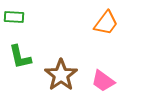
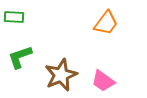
green L-shape: rotated 84 degrees clockwise
brown star: rotated 12 degrees clockwise
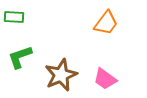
pink trapezoid: moved 2 px right, 2 px up
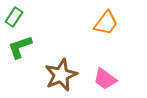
green rectangle: rotated 60 degrees counterclockwise
green L-shape: moved 10 px up
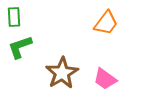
green rectangle: rotated 36 degrees counterclockwise
brown star: moved 1 px right, 2 px up; rotated 8 degrees counterclockwise
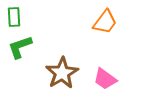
orange trapezoid: moved 1 px left, 1 px up
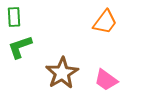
pink trapezoid: moved 1 px right, 1 px down
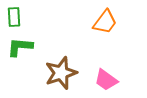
green L-shape: rotated 24 degrees clockwise
brown star: moved 1 px left; rotated 12 degrees clockwise
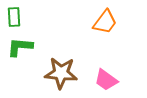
brown star: rotated 24 degrees clockwise
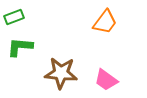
green rectangle: rotated 72 degrees clockwise
